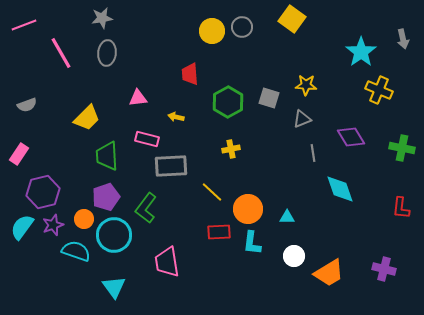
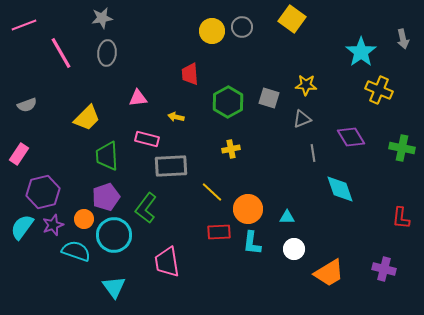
red L-shape at (401, 208): moved 10 px down
white circle at (294, 256): moved 7 px up
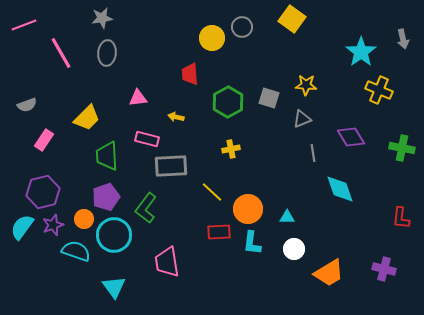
yellow circle at (212, 31): moved 7 px down
pink rectangle at (19, 154): moved 25 px right, 14 px up
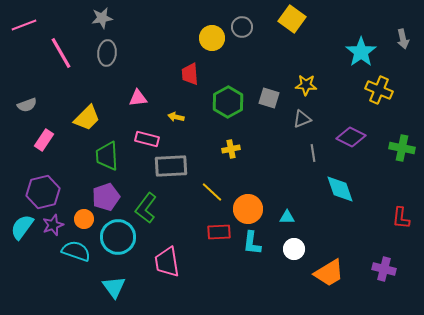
purple diamond at (351, 137): rotated 32 degrees counterclockwise
cyan circle at (114, 235): moved 4 px right, 2 px down
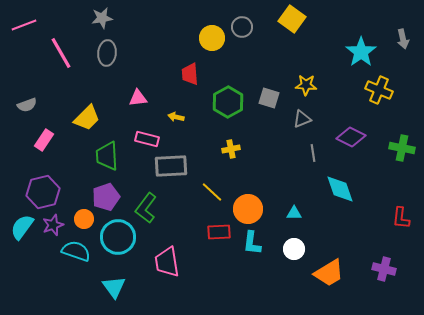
cyan triangle at (287, 217): moved 7 px right, 4 px up
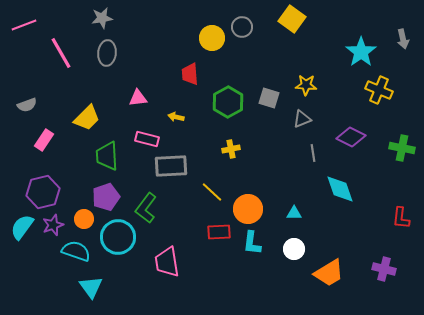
cyan triangle at (114, 287): moved 23 px left
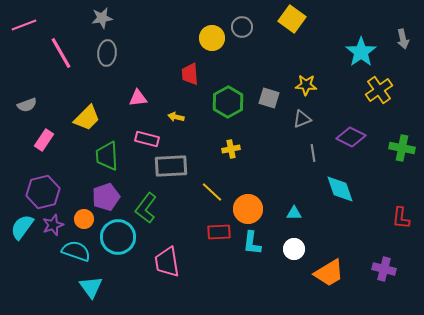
yellow cross at (379, 90): rotated 32 degrees clockwise
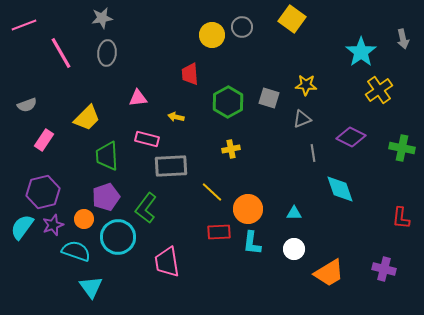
yellow circle at (212, 38): moved 3 px up
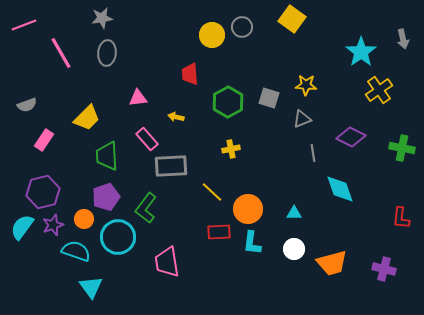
pink rectangle at (147, 139): rotated 35 degrees clockwise
orange trapezoid at (329, 273): moved 3 px right, 10 px up; rotated 16 degrees clockwise
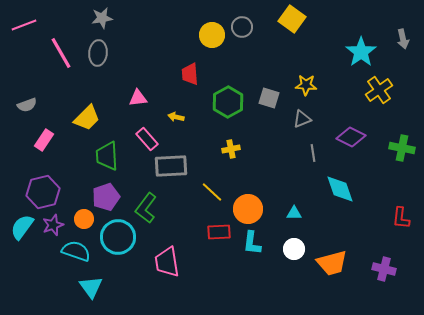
gray ellipse at (107, 53): moved 9 px left
